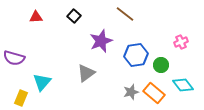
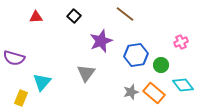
gray triangle: rotated 18 degrees counterclockwise
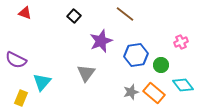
red triangle: moved 11 px left, 4 px up; rotated 24 degrees clockwise
purple semicircle: moved 2 px right, 2 px down; rotated 10 degrees clockwise
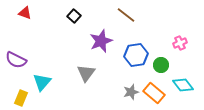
brown line: moved 1 px right, 1 px down
pink cross: moved 1 px left, 1 px down
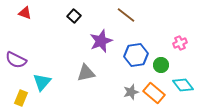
gray triangle: rotated 42 degrees clockwise
